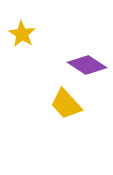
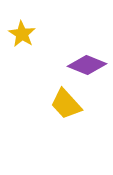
purple diamond: rotated 12 degrees counterclockwise
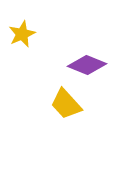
yellow star: rotated 16 degrees clockwise
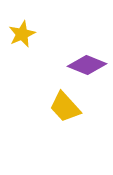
yellow trapezoid: moved 1 px left, 3 px down
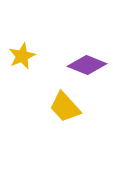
yellow star: moved 22 px down
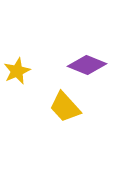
yellow star: moved 5 px left, 15 px down
